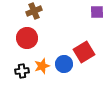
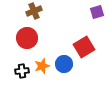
purple square: rotated 16 degrees counterclockwise
red square: moved 5 px up
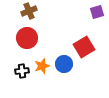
brown cross: moved 5 px left
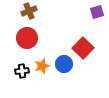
red square: moved 1 px left, 1 px down; rotated 15 degrees counterclockwise
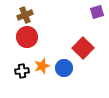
brown cross: moved 4 px left, 4 px down
red circle: moved 1 px up
blue circle: moved 4 px down
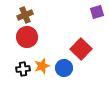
red square: moved 2 px left, 1 px down
black cross: moved 1 px right, 2 px up
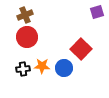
orange star: rotated 21 degrees clockwise
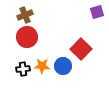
blue circle: moved 1 px left, 2 px up
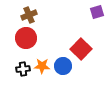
brown cross: moved 4 px right
red circle: moved 1 px left, 1 px down
